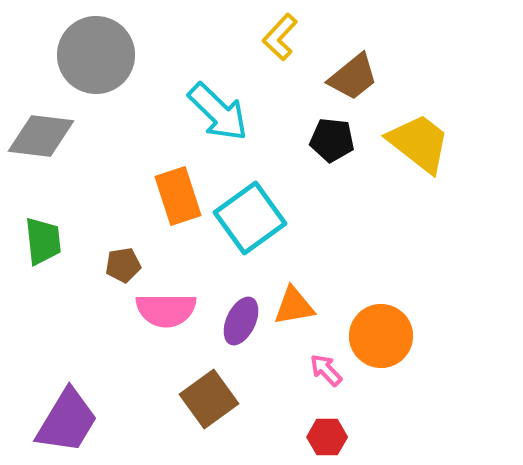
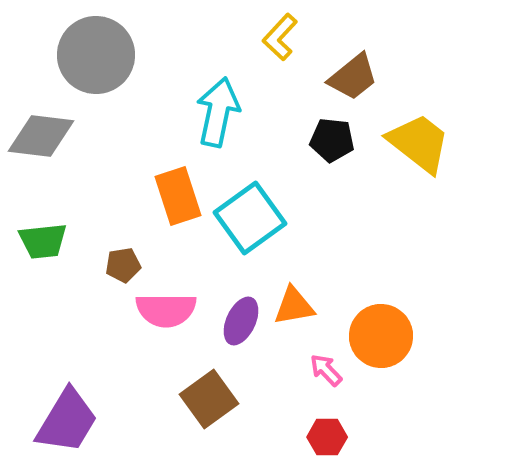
cyan arrow: rotated 122 degrees counterclockwise
green trapezoid: rotated 90 degrees clockwise
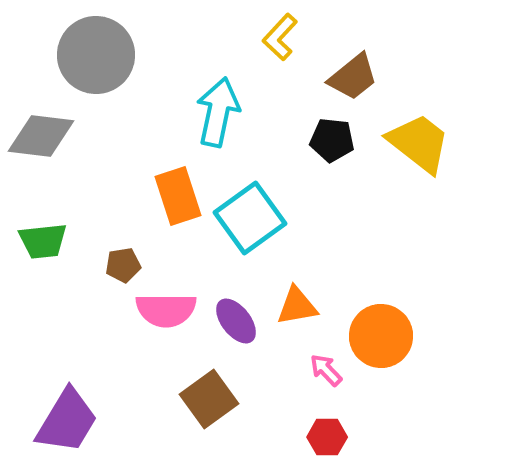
orange triangle: moved 3 px right
purple ellipse: moved 5 px left; rotated 63 degrees counterclockwise
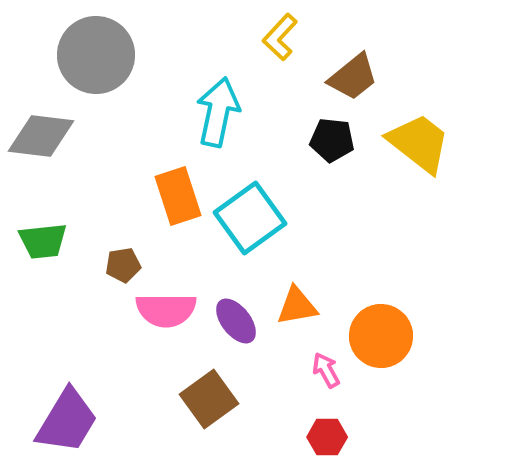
pink arrow: rotated 15 degrees clockwise
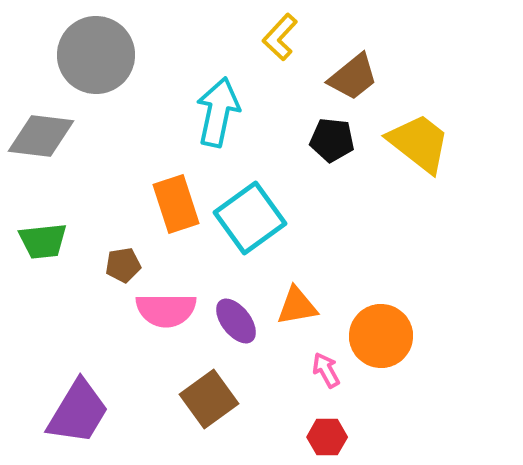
orange rectangle: moved 2 px left, 8 px down
purple trapezoid: moved 11 px right, 9 px up
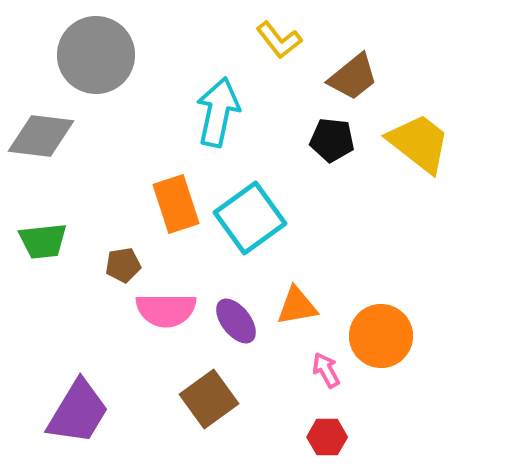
yellow L-shape: moved 1 px left, 3 px down; rotated 81 degrees counterclockwise
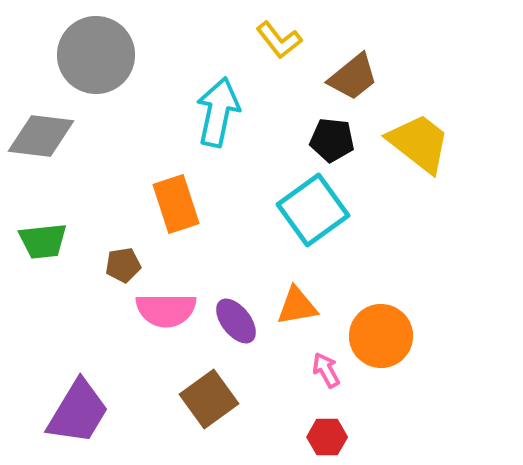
cyan square: moved 63 px right, 8 px up
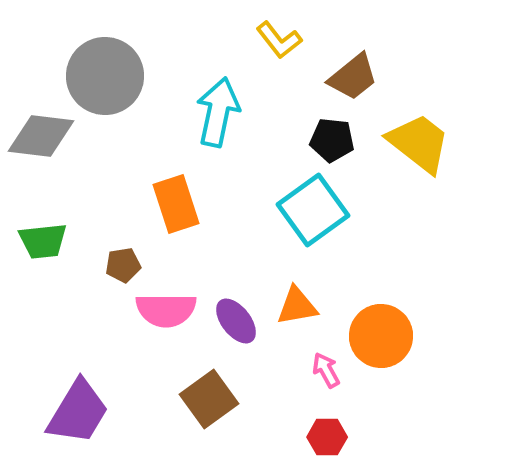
gray circle: moved 9 px right, 21 px down
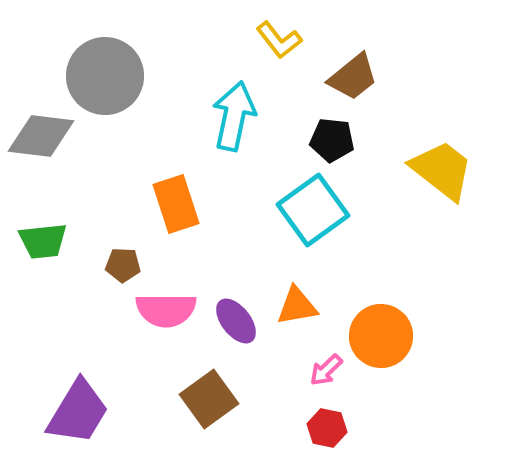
cyan arrow: moved 16 px right, 4 px down
yellow trapezoid: moved 23 px right, 27 px down
brown pentagon: rotated 12 degrees clockwise
pink arrow: rotated 105 degrees counterclockwise
red hexagon: moved 9 px up; rotated 12 degrees clockwise
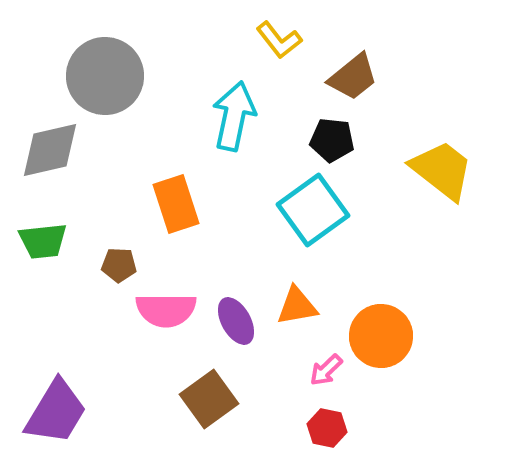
gray diamond: moved 9 px right, 14 px down; rotated 20 degrees counterclockwise
brown pentagon: moved 4 px left
purple ellipse: rotated 9 degrees clockwise
purple trapezoid: moved 22 px left
